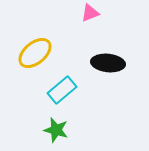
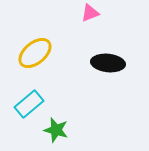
cyan rectangle: moved 33 px left, 14 px down
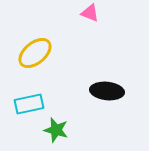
pink triangle: rotated 42 degrees clockwise
black ellipse: moved 1 px left, 28 px down
cyan rectangle: rotated 28 degrees clockwise
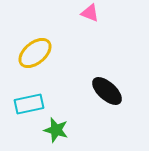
black ellipse: rotated 36 degrees clockwise
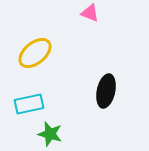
black ellipse: moved 1 px left; rotated 60 degrees clockwise
green star: moved 6 px left, 4 px down
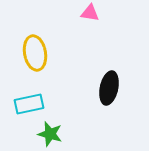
pink triangle: rotated 12 degrees counterclockwise
yellow ellipse: rotated 60 degrees counterclockwise
black ellipse: moved 3 px right, 3 px up
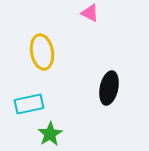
pink triangle: rotated 18 degrees clockwise
yellow ellipse: moved 7 px right, 1 px up
green star: rotated 25 degrees clockwise
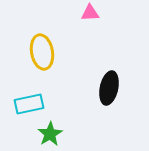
pink triangle: rotated 30 degrees counterclockwise
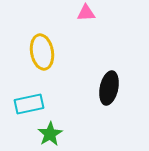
pink triangle: moved 4 px left
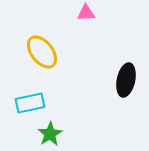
yellow ellipse: rotated 28 degrees counterclockwise
black ellipse: moved 17 px right, 8 px up
cyan rectangle: moved 1 px right, 1 px up
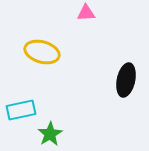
yellow ellipse: rotated 36 degrees counterclockwise
cyan rectangle: moved 9 px left, 7 px down
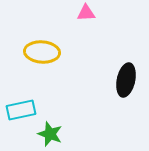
yellow ellipse: rotated 12 degrees counterclockwise
green star: rotated 20 degrees counterclockwise
